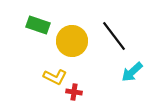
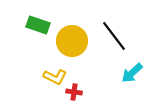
cyan arrow: moved 1 px down
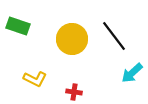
green rectangle: moved 20 px left, 1 px down
yellow circle: moved 2 px up
yellow L-shape: moved 20 px left, 2 px down
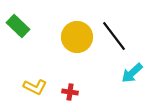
green rectangle: rotated 25 degrees clockwise
yellow circle: moved 5 px right, 2 px up
yellow L-shape: moved 8 px down
red cross: moved 4 px left
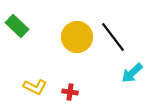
green rectangle: moved 1 px left
black line: moved 1 px left, 1 px down
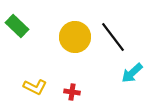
yellow circle: moved 2 px left
red cross: moved 2 px right
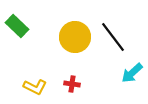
red cross: moved 8 px up
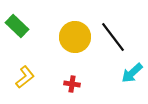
yellow L-shape: moved 10 px left, 10 px up; rotated 65 degrees counterclockwise
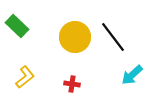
cyan arrow: moved 2 px down
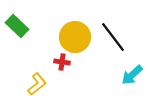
yellow L-shape: moved 12 px right, 7 px down
red cross: moved 10 px left, 22 px up
